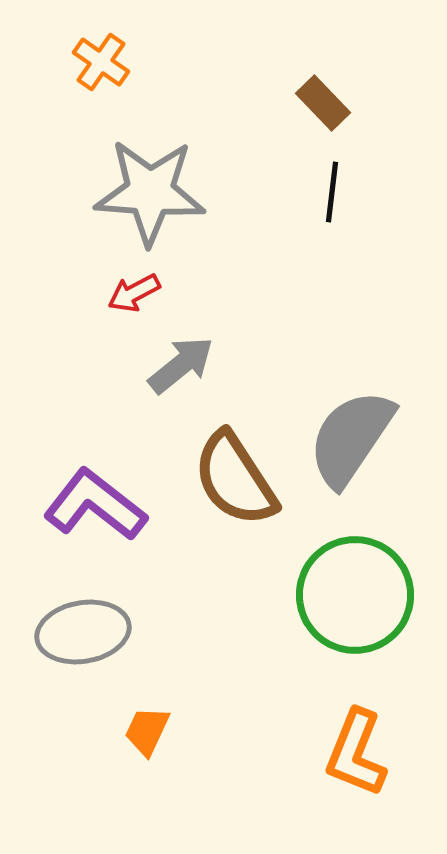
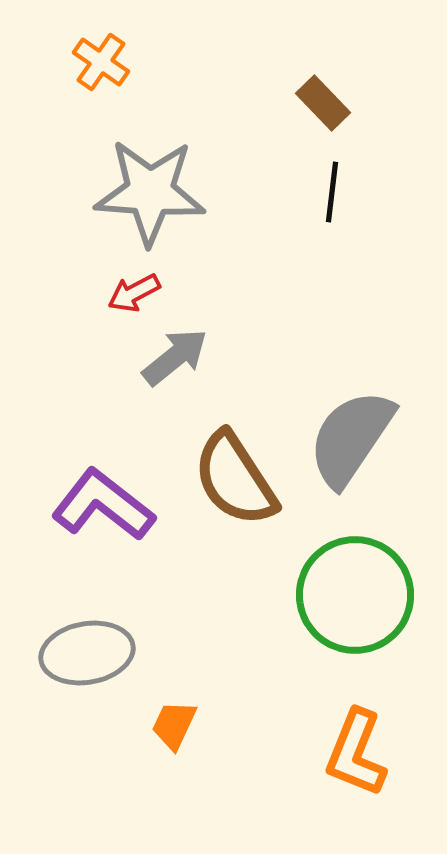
gray arrow: moved 6 px left, 8 px up
purple L-shape: moved 8 px right
gray ellipse: moved 4 px right, 21 px down
orange trapezoid: moved 27 px right, 6 px up
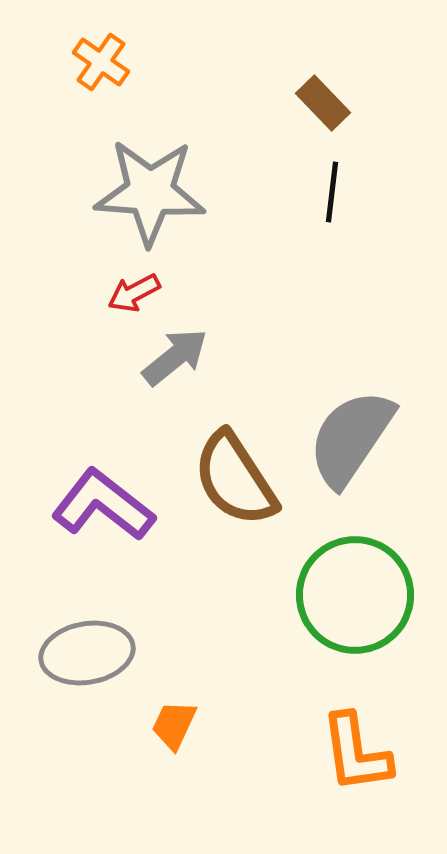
orange L-shape: rotated 30 degrees counterclockwise
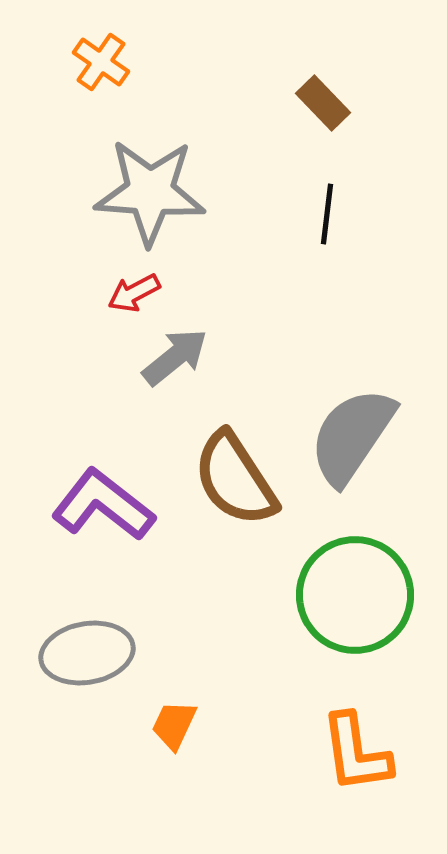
black line: moved 5 px left, 22 px down
gray semicircle: moved 1 px right, 2 px up
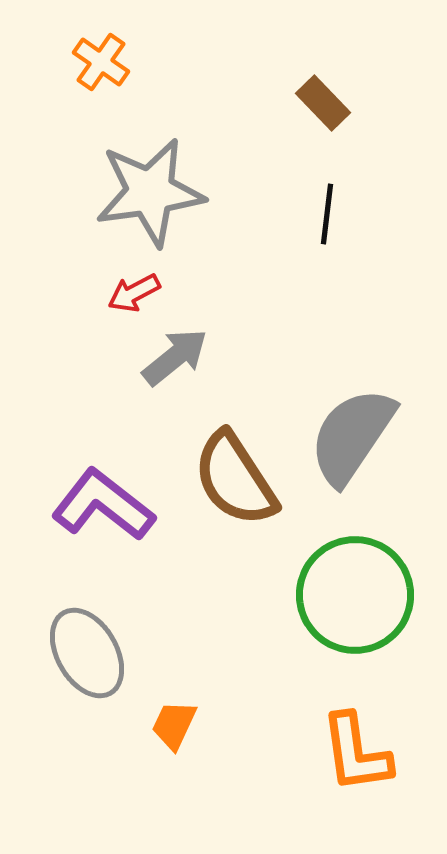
gray star: rotated 12 degrees counterclockwise
gray ellipse: rotated 70 degrees clockwise
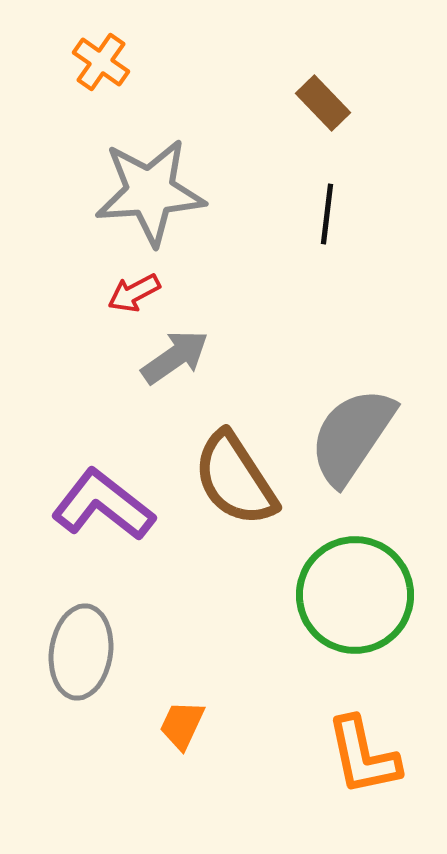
gray star: rotated 4 degrees clockwise
gray arrow: rotated 4 degrees clockwise
gray ellipse: moved 6 px left, 1 px up; rotated 38 degrees clockwise
orange trapezoid: moved 8 px right
orange L-shape: moved 7 px right, 3 px down; rotated 4 degrees counterclockwise
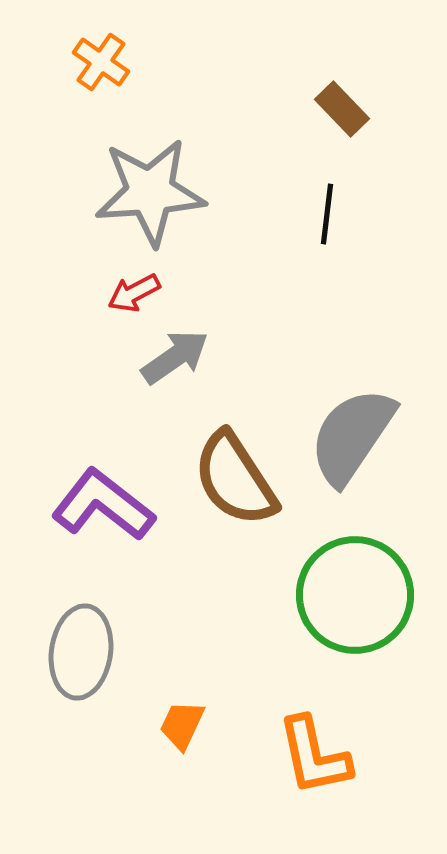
brown rectangle: moved 19 px right, 6 px down
orange L-shape: moved 49 px left
